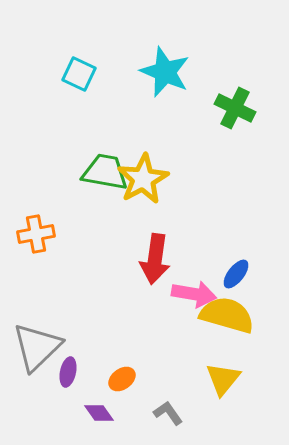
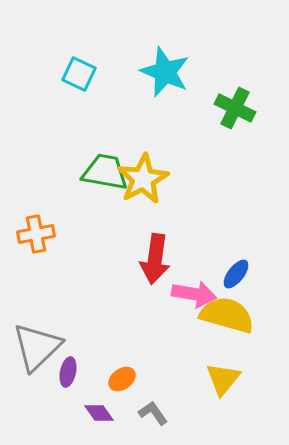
gray L-shape: moved 15 px left
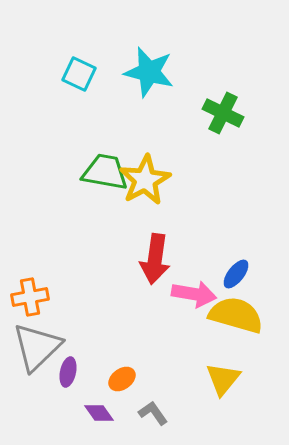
cyan star: moved 16 px left; rotated 9 degrees counterclockwise
green cross: moved 12 px left, 5 px down
yellow star: moved 2 px right, 1 px down
orange cross: moved 6 px left, 63 px down
yellow semicircle: moved 9 px right
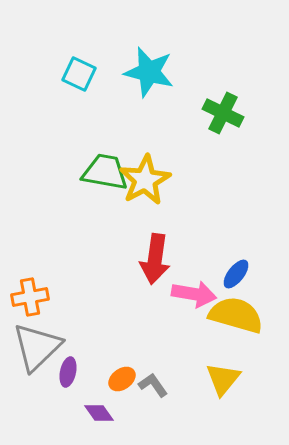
gray L-shape: moved 28 px up
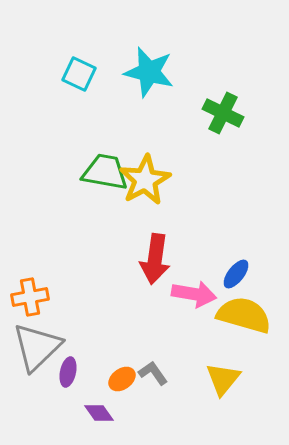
yellow semicircle: moved 8 px right
gray L-shape: moved 12 px up
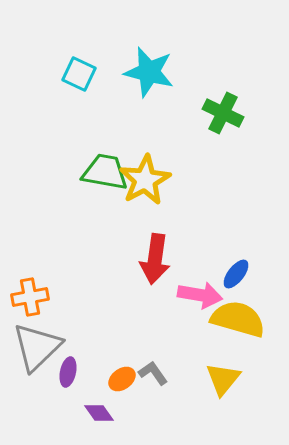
pink arrow: moved 6 px right, 1 px down
yellow semicircle: moved 6 px left, 4 px down
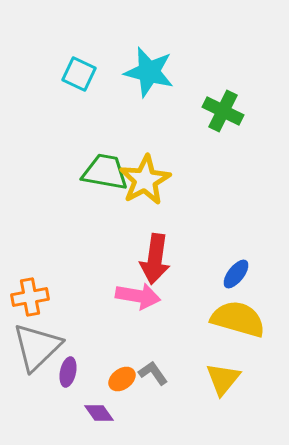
green cross: moved 2 px up
pink arrow: moved 62 px left, 1 px down
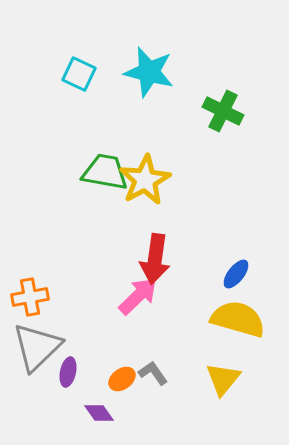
pink arrow: rotated 54 degrees counterclockwise
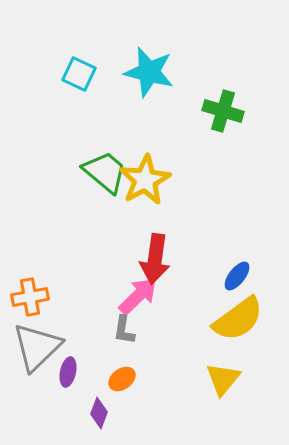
green cross: rotated 9 degrees counterclockwise
green trapezoid: rotated 30 degrees clockwise
blue ellipse: moved 1 px right, 2 px down
yellow semicircle: rotated 128 degrees clockwise
gray L-shape: moved 29 px left, 43 px up; rotated 136 degrees counterclockwise
purple diamond: rotated 56 degrees clockwise
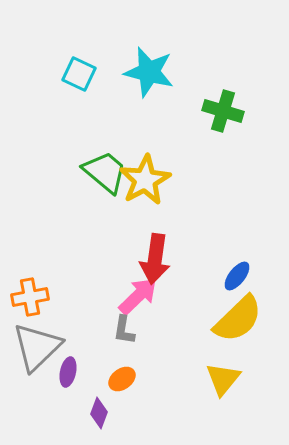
yellow semicircle: rotated 8 degrees counterclockwise
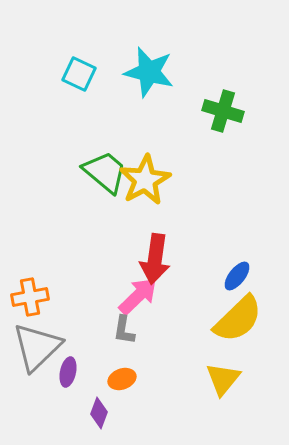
orange ellipse: rotated 16 degrees clockwise
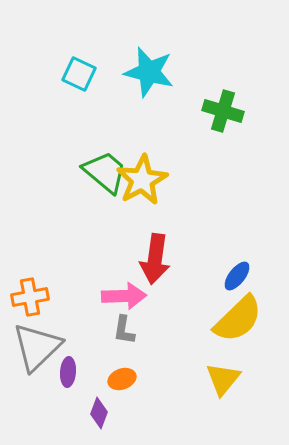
yellow star: moved 3 px left
pink arrow: moved 14 px left; rotated 42 degrees clockwise
purple ellipse: rotated 8 degrees counterclockwise
